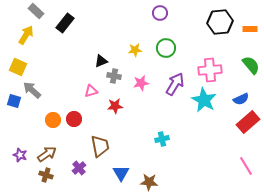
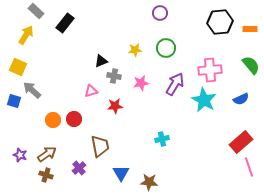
red rectangle: moved 7 px left, 20 px down
pink line: moved 3 px right, 1 px down; rotated 12 degrees clockwise
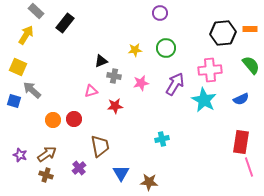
black hexagon: moved 3 px right, 11 px down
red rectangle: rotated 40 degrees counterclockwise
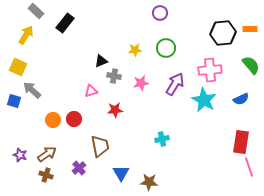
red star: moved 4 px down
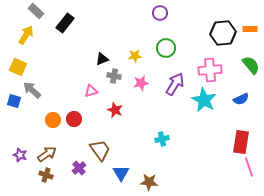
yellow star: moved 6 px down
black triangle: moved 1 px right, 2 px up
red star: rotated 28 degrees clockwise
brown trapezoid: moved 4 px down; rotated 25 degrees counterclockwise
